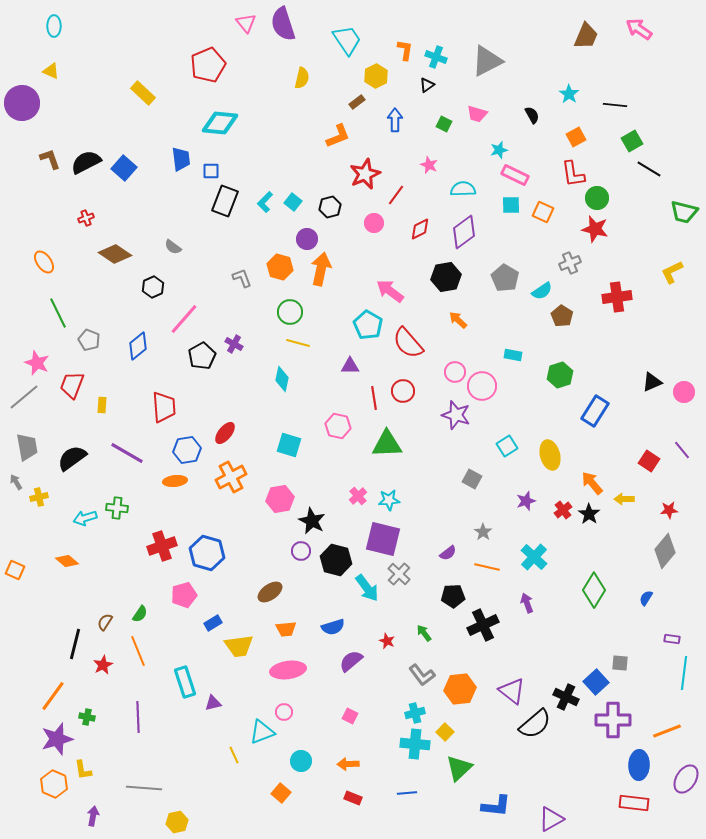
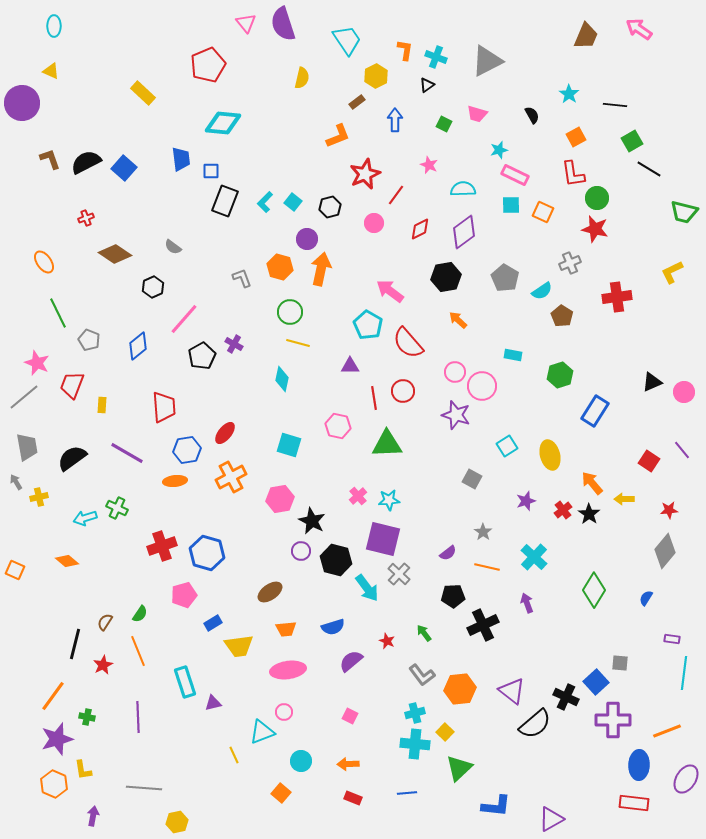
cyan diamond at (220, 123): moved 3 px right
green cross at (117, 508): rotated 20 degrees clockwise
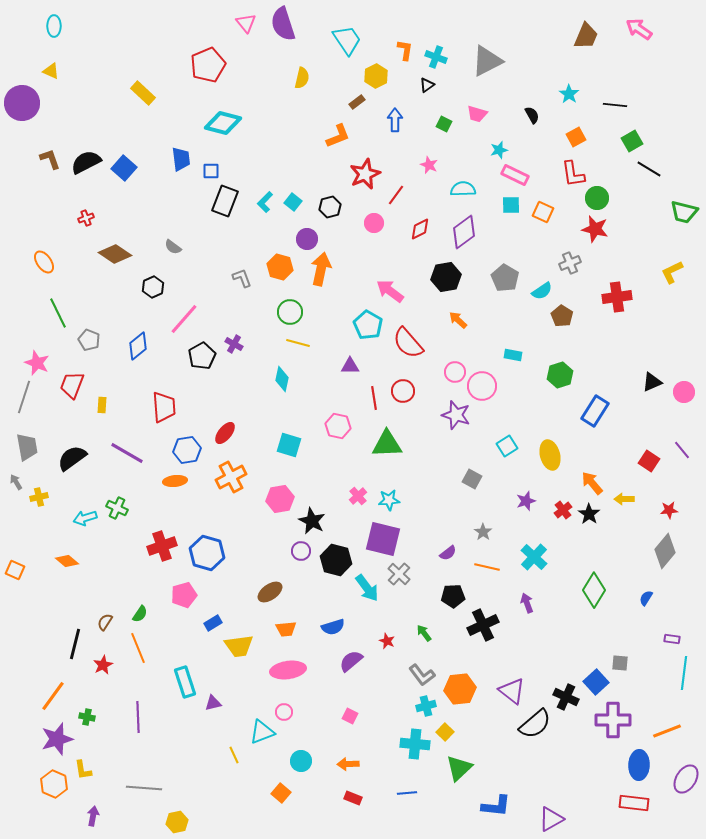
cyan diamond at (223, 123): rotated 9 degrees clockwise
gray line at (24, 397): rotated 32 degrees counterclockwise
orange line at (138, 651): moved 3 px up
cyan cross at (415, 713): moved 11 px right, 7 px up
